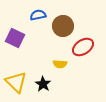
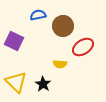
purple square: moved 1 px left, 3 px down
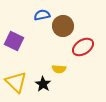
blue semicircle: moved 4 px right
yellow semicircle: moved 1 px left, 5 px down
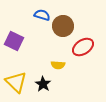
blue semicircle: rotated 28 degrees clockwise
yellow semicircle: moved 1 px left, 4 px up
